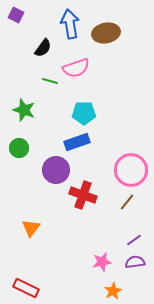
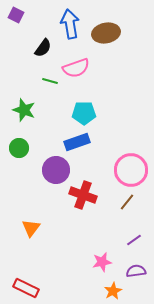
purple semicircle: moved 1 px right, 9 px down
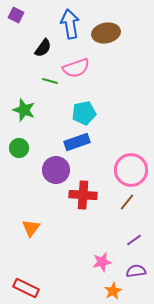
cyan pentagon: rotated 10 degrees counterclockwise
red cross: rotated 16 degrees counterclockwise
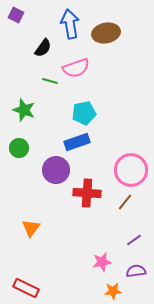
red cross: moved 4 px right, 2 px up
brown line: moved 2 px left
orange star: rotated 24 degrees clockwise
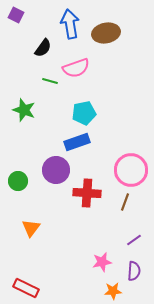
green circle: moved 1 px left, 33 px down
brown line: rotated 18 degrees counterclockwise
purple semicircle: moved 2 px left; rotated 102 degrees clockwise
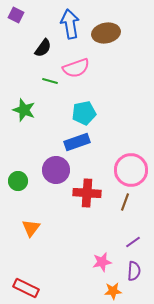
purple line: moved 1 px left, 2 px down
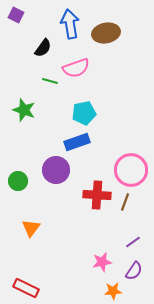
red cross: moved 10 px right, 2 px down
purple semicircle: rotated 30 degrees clockwise
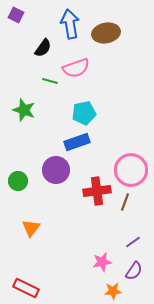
red cross: moved 4 px up; rotated 12 degrees counterclockwise
